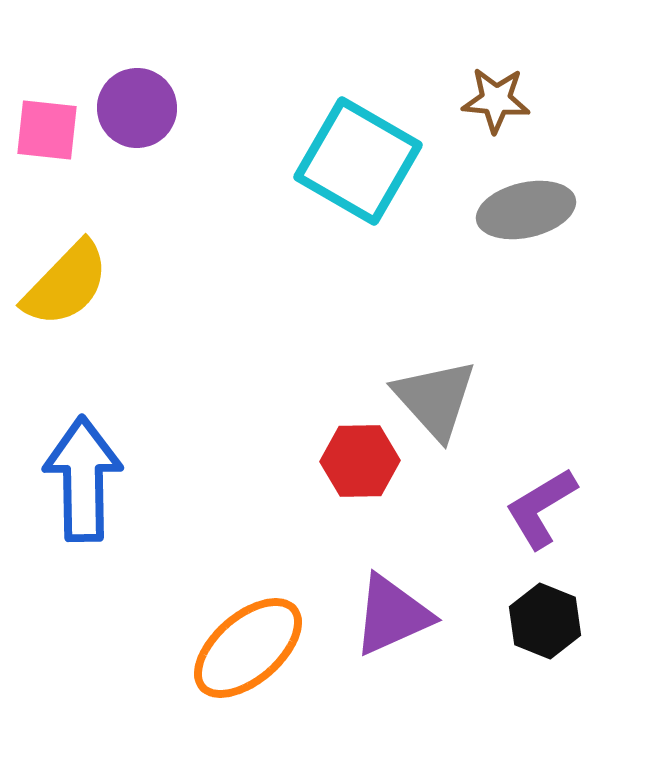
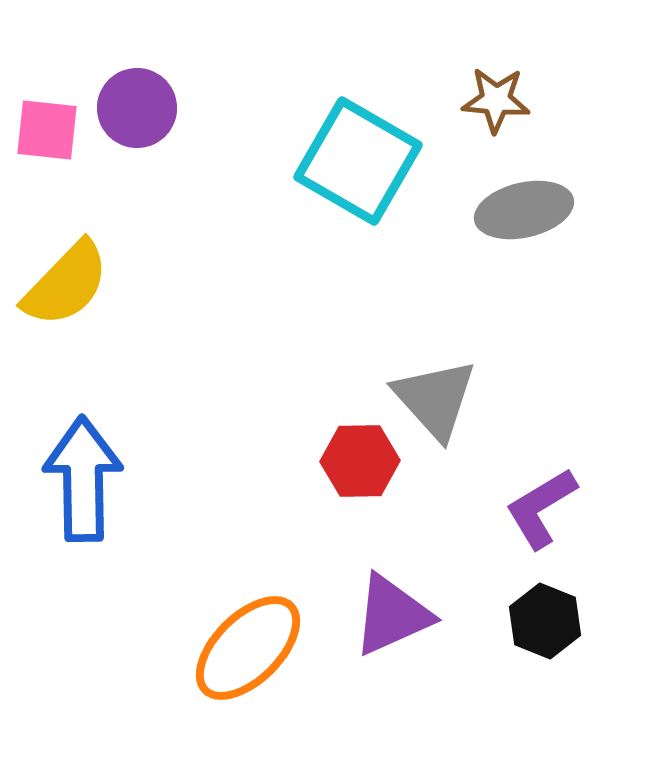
gray ellipse: moved 2 px left
orange ellipse: rotated 4 degrees counterclockwise
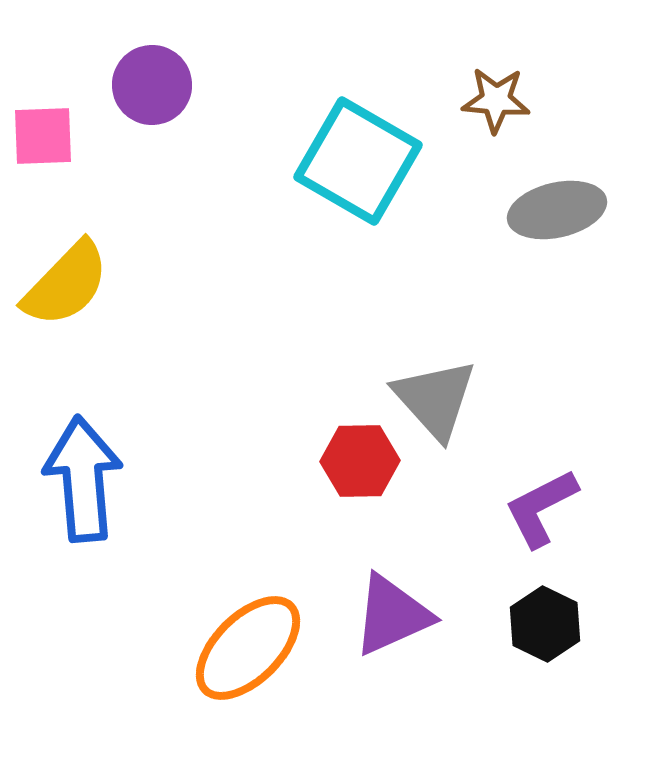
purple circle: moved 15 px right, 23 px up
pink square: moved 4 px left, 6 px down; rotated 8 degrees counterclockwise
gray ellipse: moved 33 px right
blue arrow: rotated 4 degrees counterclockwise
purple L-shape: rotated 4 degrees clockwise
black hexagon: moved 3 px down; rotated 4 degrees clockwise
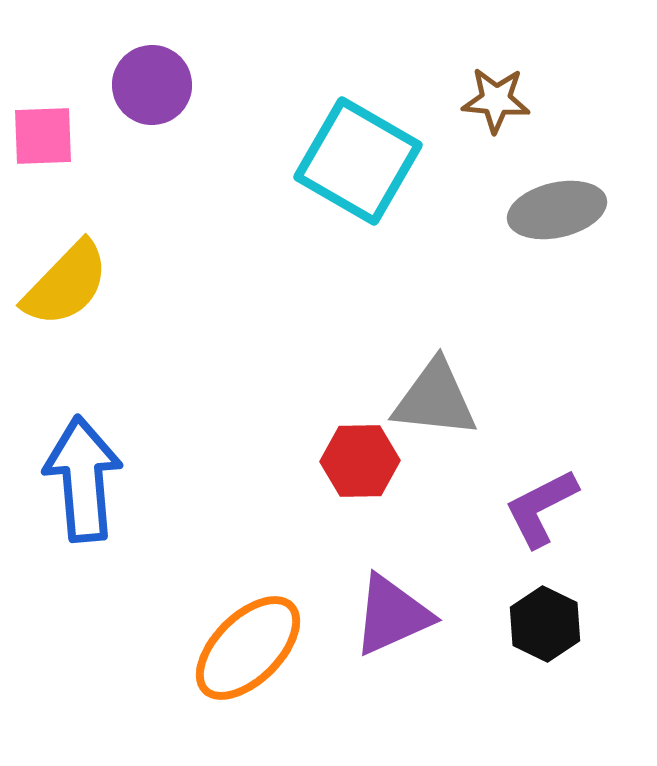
gray triangle: rotated 42 degrees counterclockwise
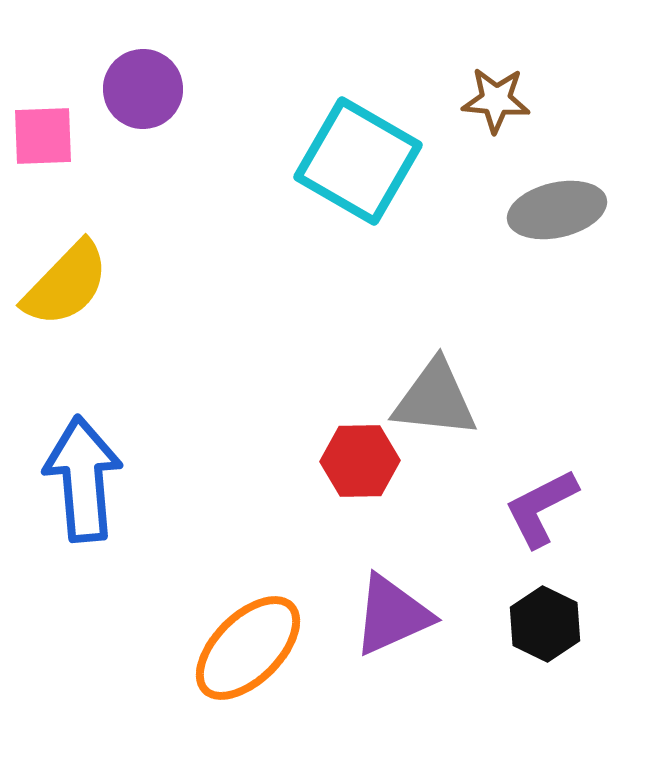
purple circle: moved 9 px left, 4 px down
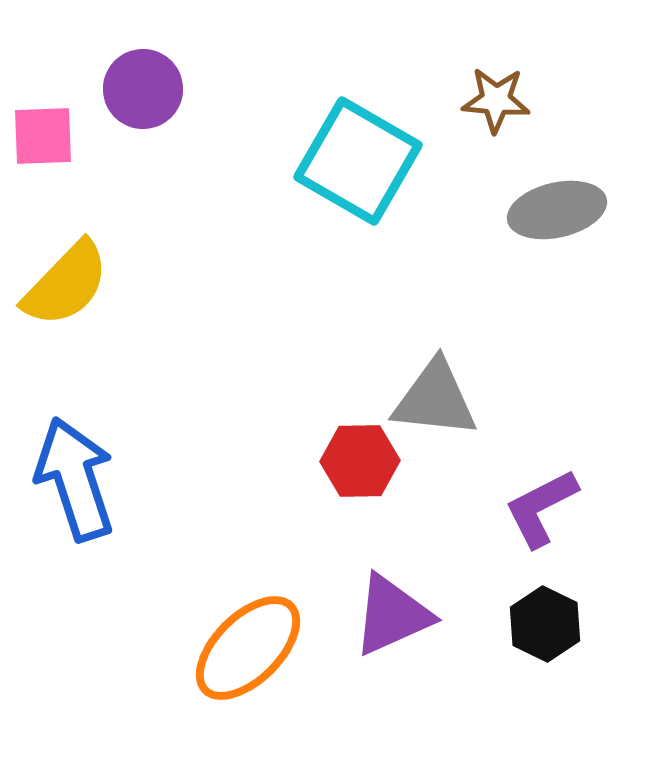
blue arrow: moved 8 px left; rotated 13 degrees counterclockwise
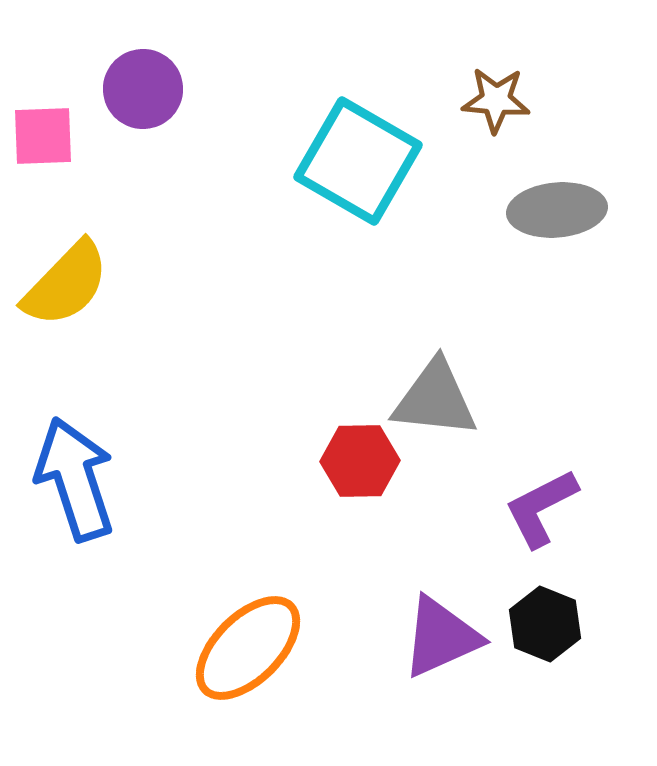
gray ellipse: rotated 8 degrees clockwise
purple triangle: moved 49 px right, 22 px down
black hexagon: rotated 4 degrees counterclockwise
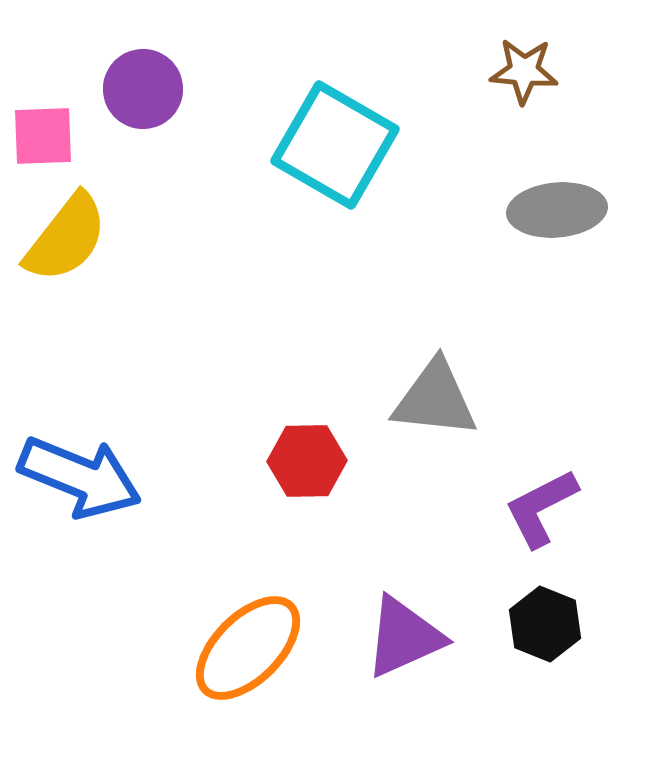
brown star: moved 28 px right, 29 px up
cyan square: moved 23 px left, 16 px up
yellow semicircle: moved 46 px up; rotated 6 degrees counterclockwise
red hexagon: moved 53 px left
blue arrow: moved 5 px right, 2 px up; rotated 130 degrees clockwise
purple triangle: moved 37 px left
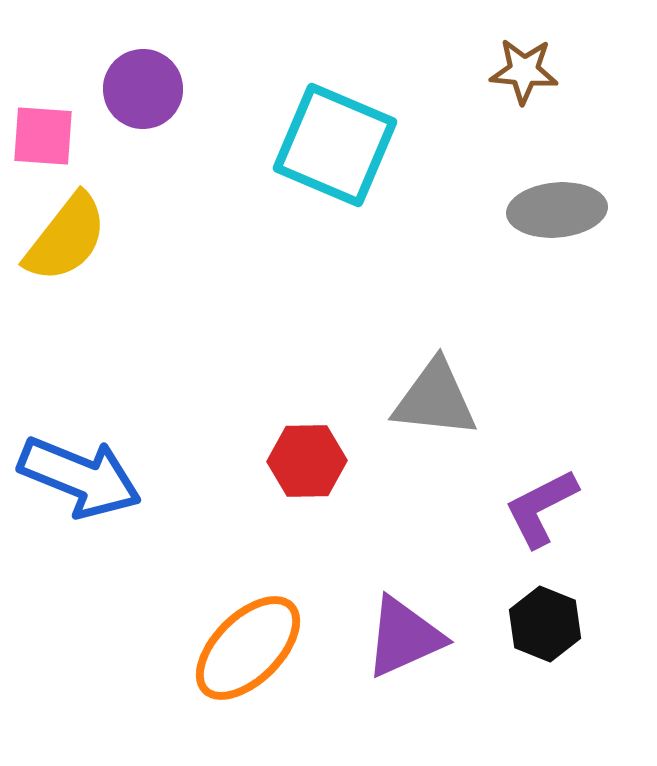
pink square: rotated 6 degrees clockwise
cyan square: rotated 7 degrees counterclockwise
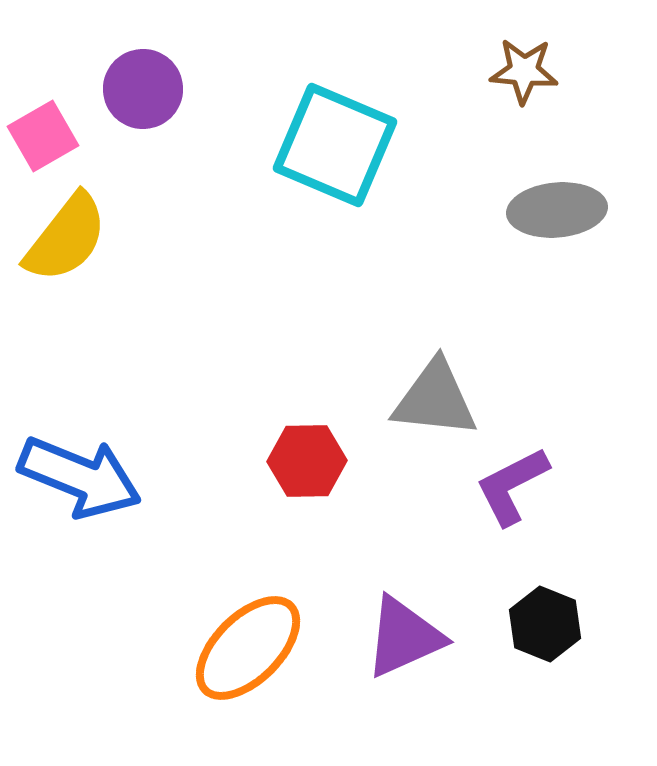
pink square: rotated 34 degrees counterclockwise
purple L-shape: moved 29 px left, 22 px up
